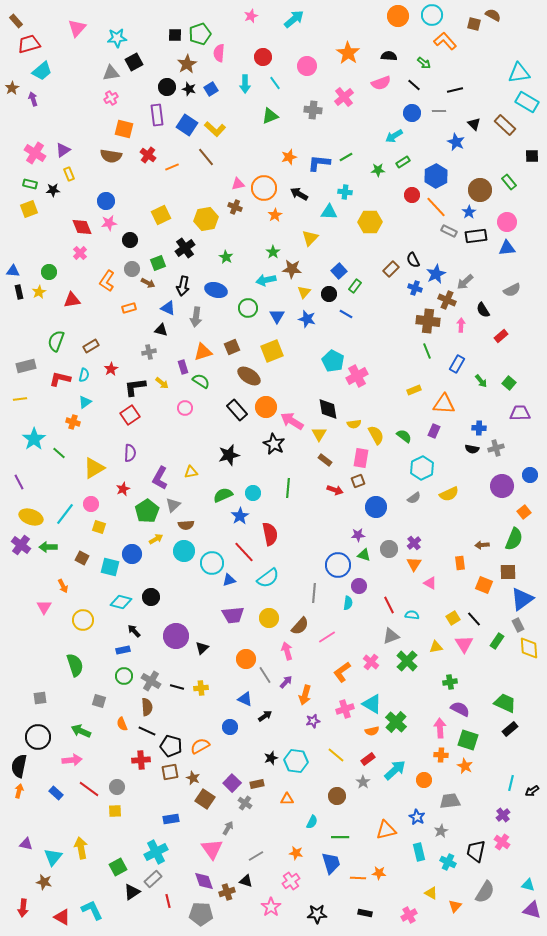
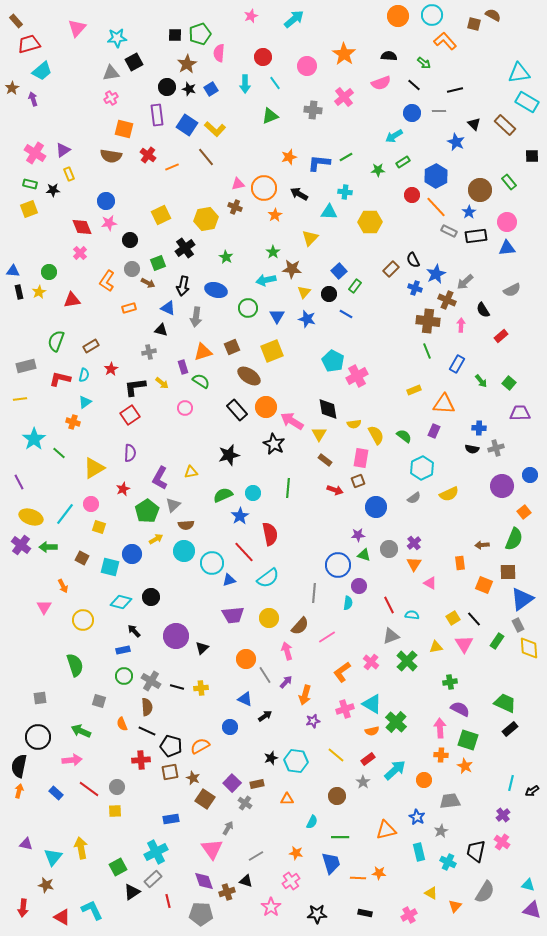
orange star at (348, 53): moved 4 px left, 1 px down
brown star at (44, 882): moved 2 px right, 3 px down
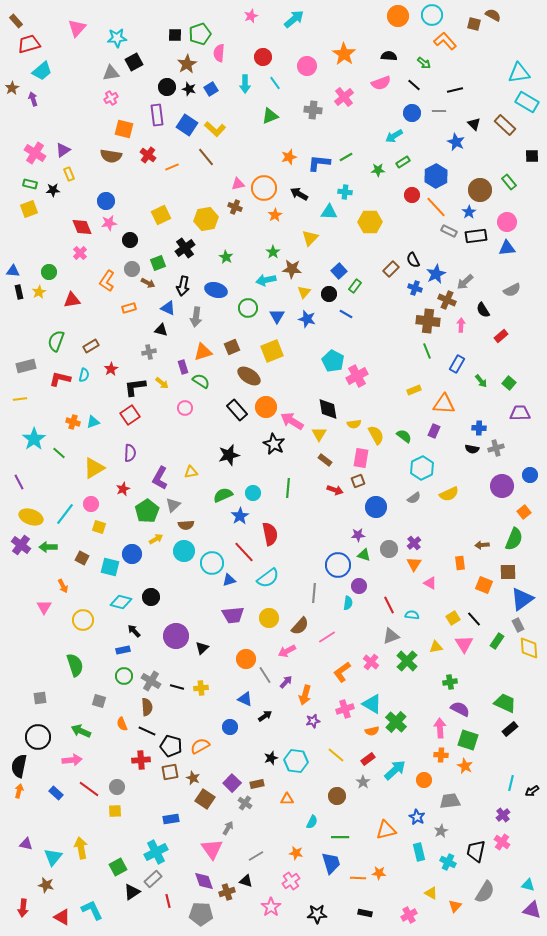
cyan triangle at (85, 402): moved 8 px right, 20 px down; rotated 16 degrees clockwise
pink arrow at (287, 651): rotated 102 degrees counterclockwise
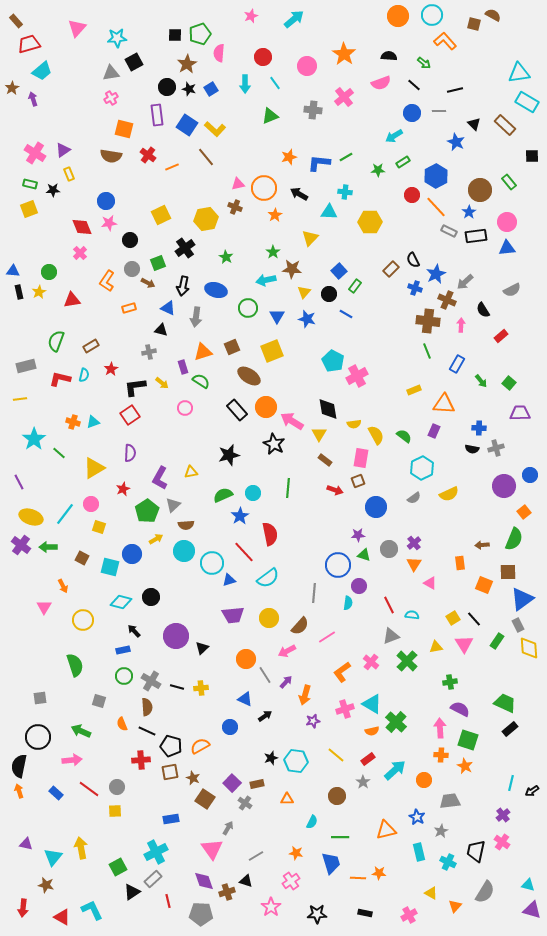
purple circle at (502, 486): moved 2 px right
orange arrow at (19, 791): rotated 32 degrees counterclockwise
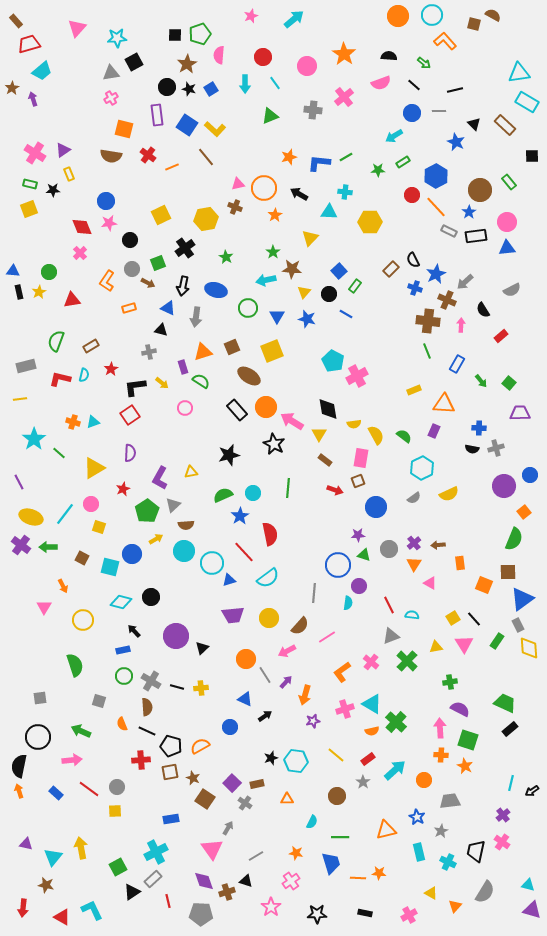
pink semicircle at (219, 53): moved 2 px down
brown arrow at (482, 545): moved 44 px left
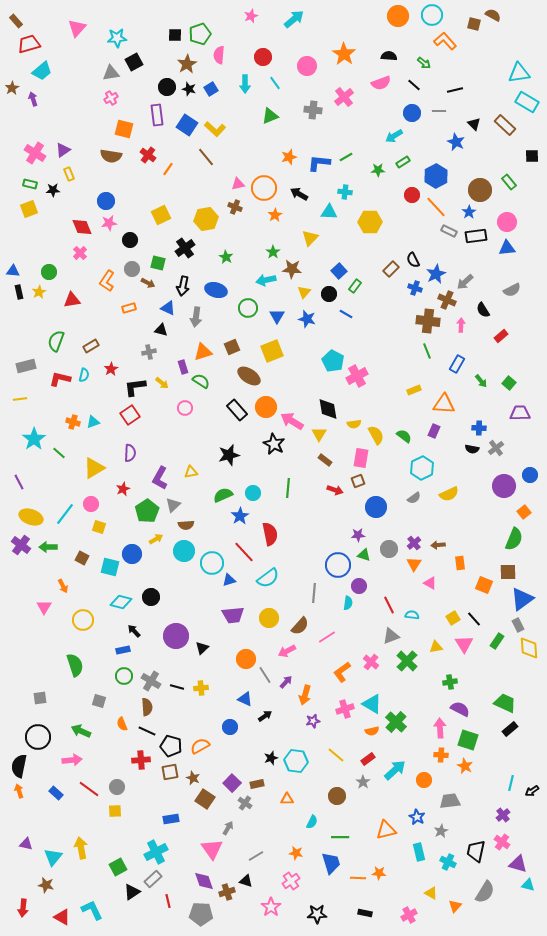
orange line at (172, 167): moved 4 px left, 2 px down; rotated 32 degrees counterclockwise
green square at (158, 263): rotated 35 degrees clockwise
gray cross at (496, 448): rotated 21 degrees counterclockwise
purple triangle at (532, 910): moved 14 px left, 46 px up
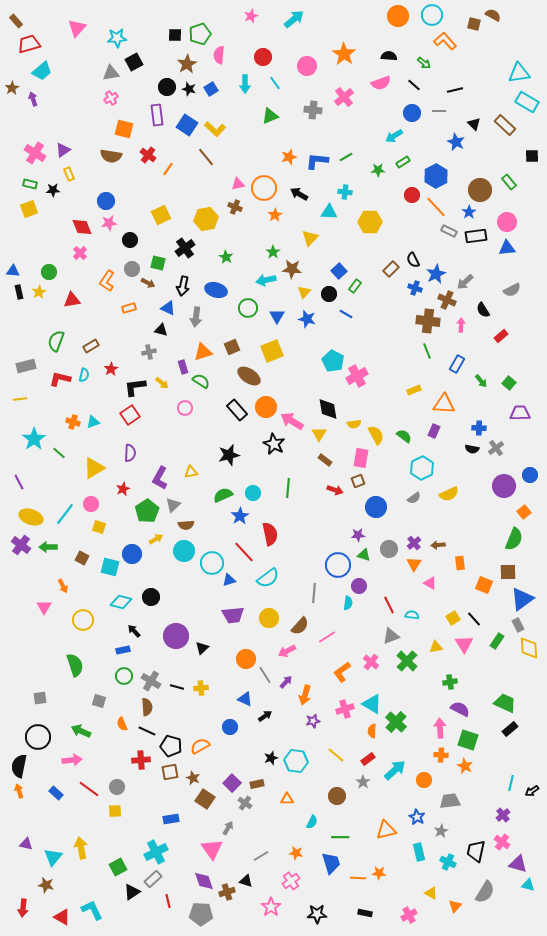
blue L-shape at (319, 163): moved 2 px left, 2 px up
orange semicircle at (372, 731): rotated 104 degrees clockwise
gray line at (256, 856): moved 5 px right
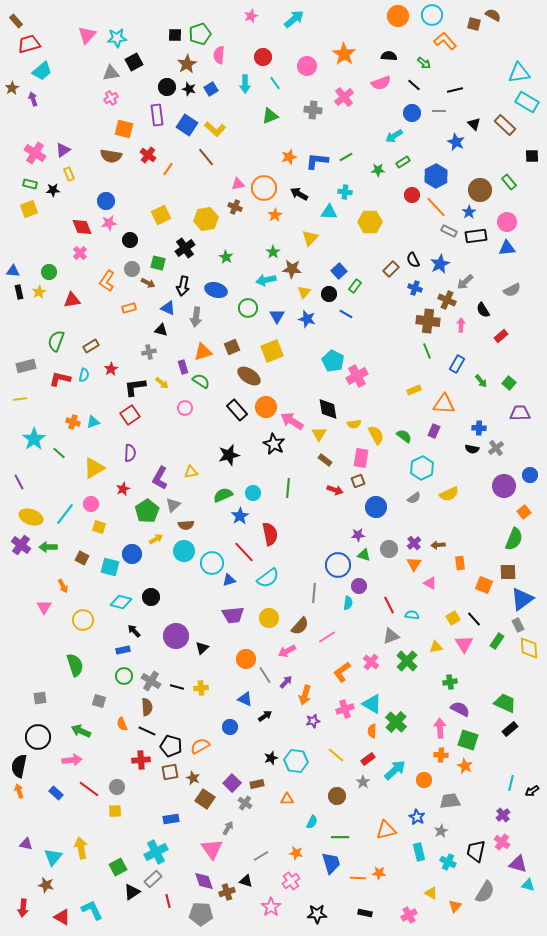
pink triangle at (77, 28): moved 10 px right, 7 px down
blue star at (436, 274): moved 4 px right, 10 px up
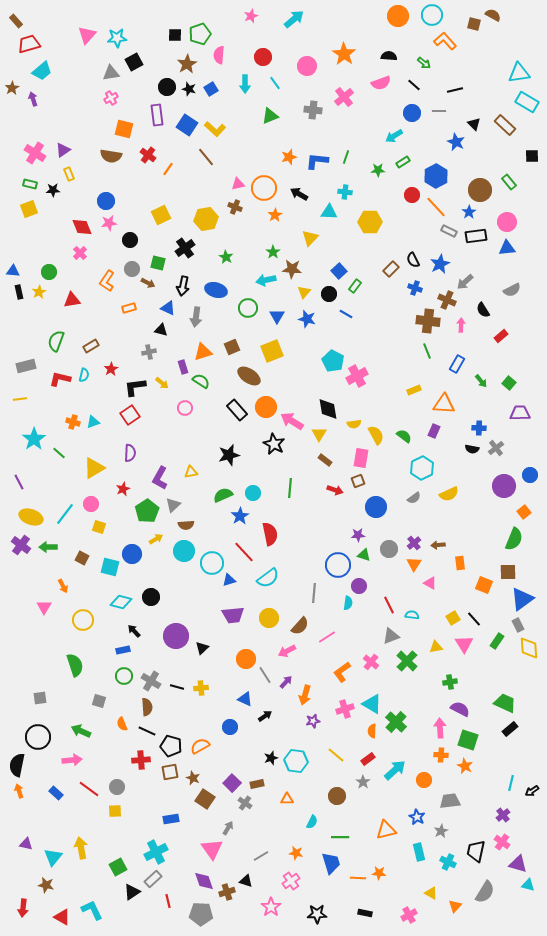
green line at (346, 157): rotated 40 degrees counterclockwise
green line at (288, 488): moved 2 px right
black semicircle at (19, 766): moved 2 px left, 1 px up
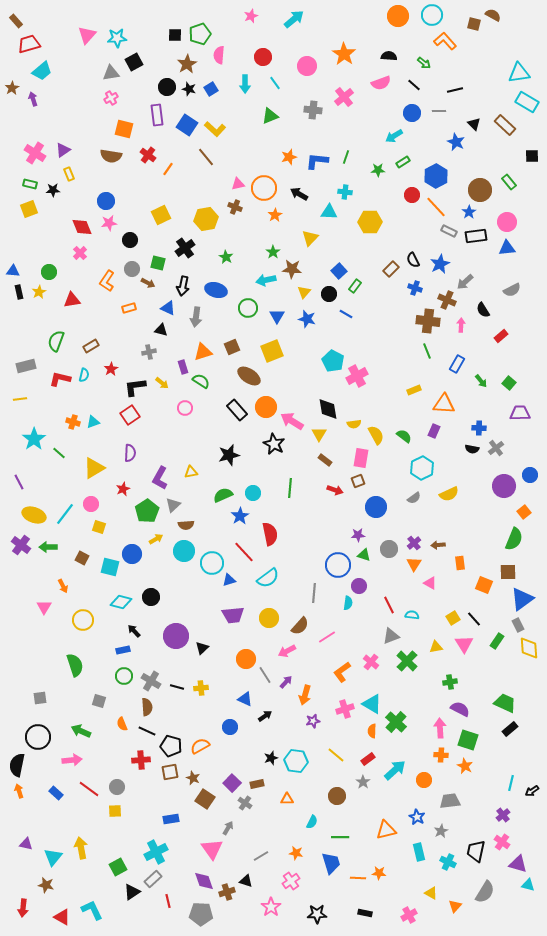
yellow ellipse at (31, 517): moved 3 px right, 2 px up
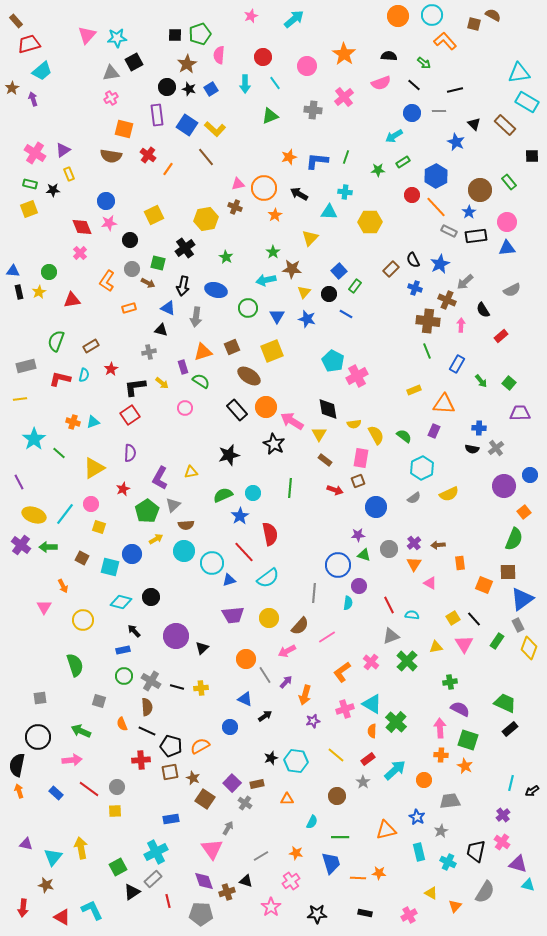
yellow square at (161, 215): moved 7 px left
yellow diamond at (529, 648): rotated 25 degrees clockwise
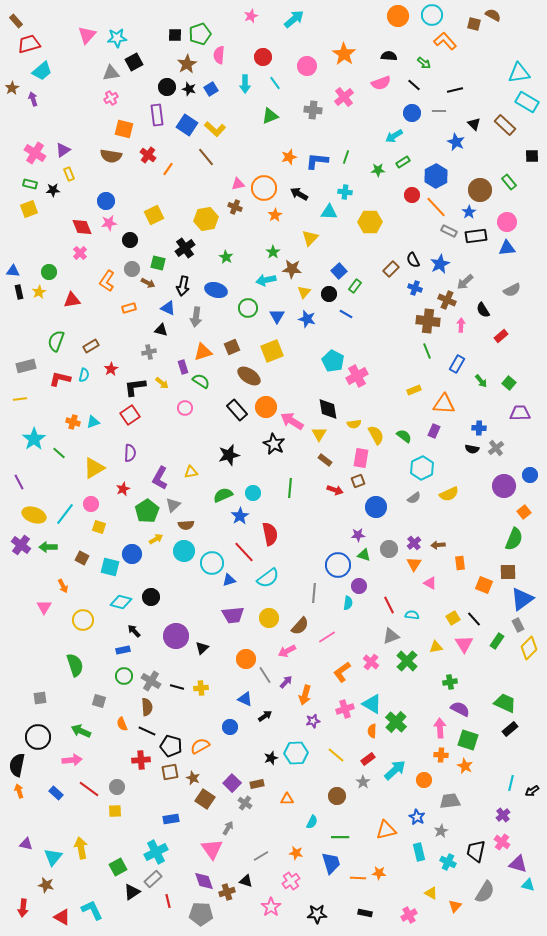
yellow diamond at (529, 648): rotated 25 degrees clockwise
cyan hexagon at (296, 761): moved 8 px up; rotated 10 degrees counterclockwise
